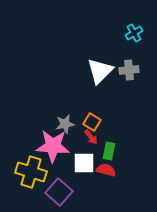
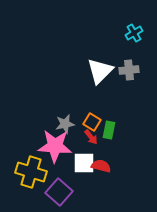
pink star: moved 2 px right
green rectangle: moved 21 px up
red semicircle: moved 5 px left, 4 px up
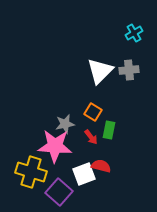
orange square: moved 1 px right, 10 px up
white square: moved 11 px down; rotated 20 degrees counterclockwise
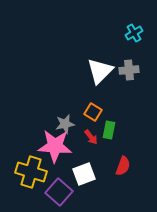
red semicircle: moved 22 px right; rotated 96 degrees clockwise
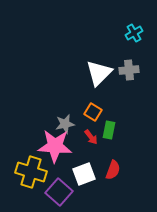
white triangle: moved 1 px left, 2 px down
red semicircle: moved 10 px left, 4 px down
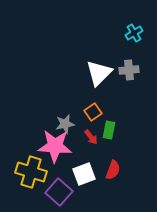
orange square: rotated 24 degrees clockwise
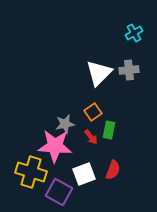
purple square: rotated 12 degrees counterclockwise
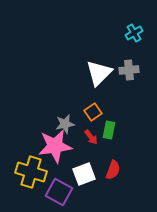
pink star: rotated 12 degrees counterclockwise
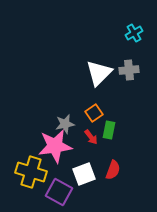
orange square: moved 1 px right, 1 px down
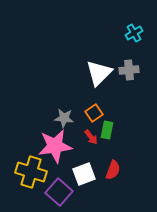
gray star: moved 1 px left, 6 px up; rotated 18 degrees clockwise
green rectangle: moved 2 px left
purple square: rotated 12 degrees clockwise
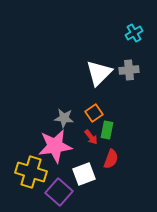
red semicircle: moved 2 px left, 11 px up
